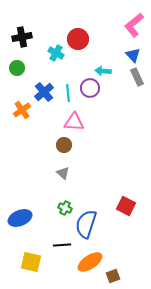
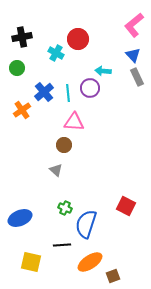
gray triangle: moved 7 px left, 3 px up
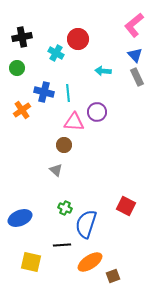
blue triangle: moved 2 px right
purple circle: moved 7 px right, 24 px down
blue cross: rotated 36 degrees counterclockwise
